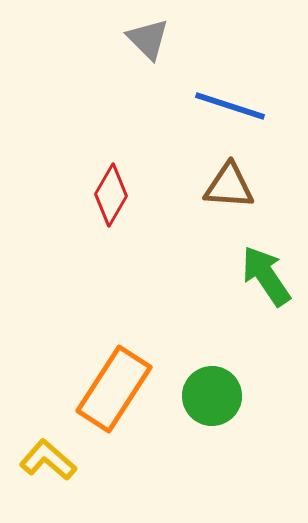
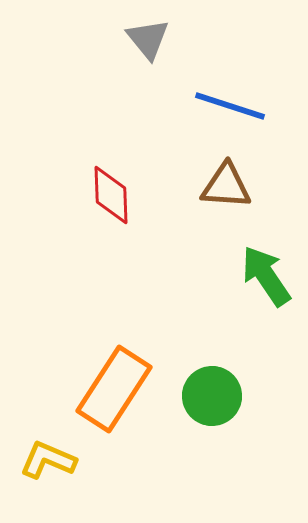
gray triangle: rotated 6 degrees clockwise
brown triangle: moved 3 px left
red diamond: rotated 32 degrees counterclockwise
yellow L-shape: rotated 18 degrees counterclockwise
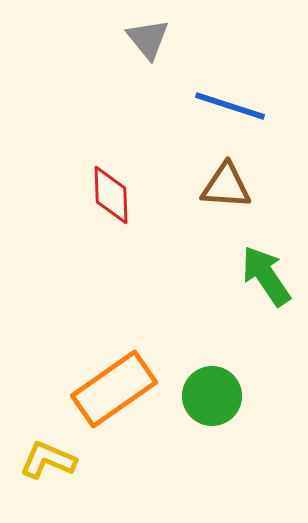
orange rectangle: rotated 22 degrees clockwise
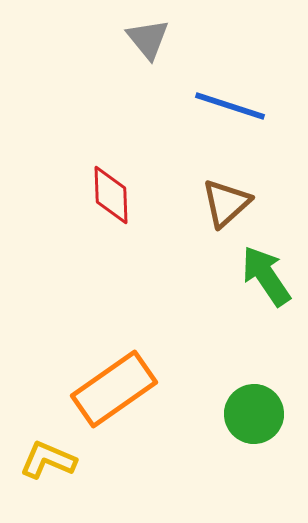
brown triangle: moved 17 px down; rotated 46 degrees counterclockwise
green circle: moved 42 px right, 18 px down
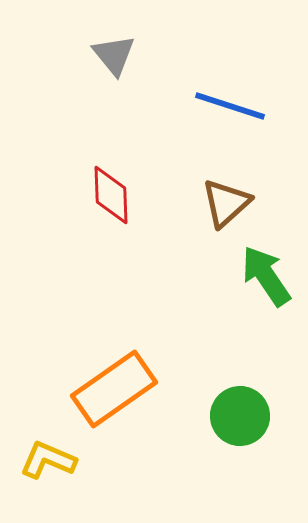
gray triangle: moved 34 px left, 16 px down
green circle: moved 14 px left, 2 px down
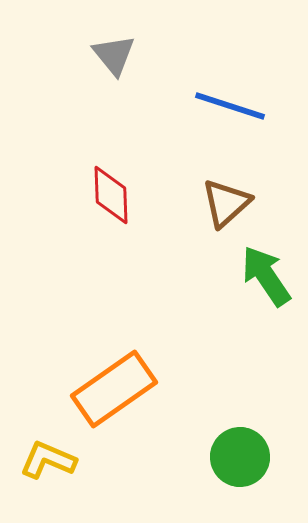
green circle: moved 41 px down
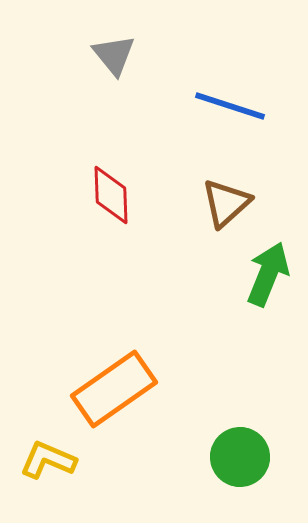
green arrow: moved 2 px right, 2 px up; rotated 56 degrees clockwise
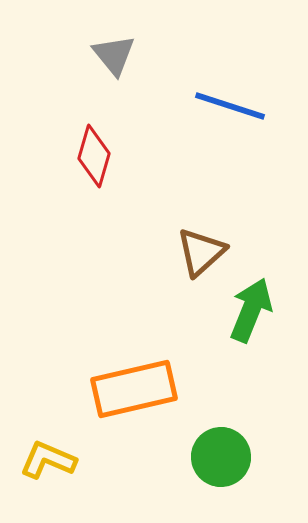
red diamond: moved 17 px left, 39 px up; rotated 18 degrees clockwise
brown triangle: moved 25 px left, 49 px down
green arrow: moved 17 px left, 36 px down
orange rectangle: moved 20 px right; rotated 22 degrees clockwise
green circle: moved 19 px left
